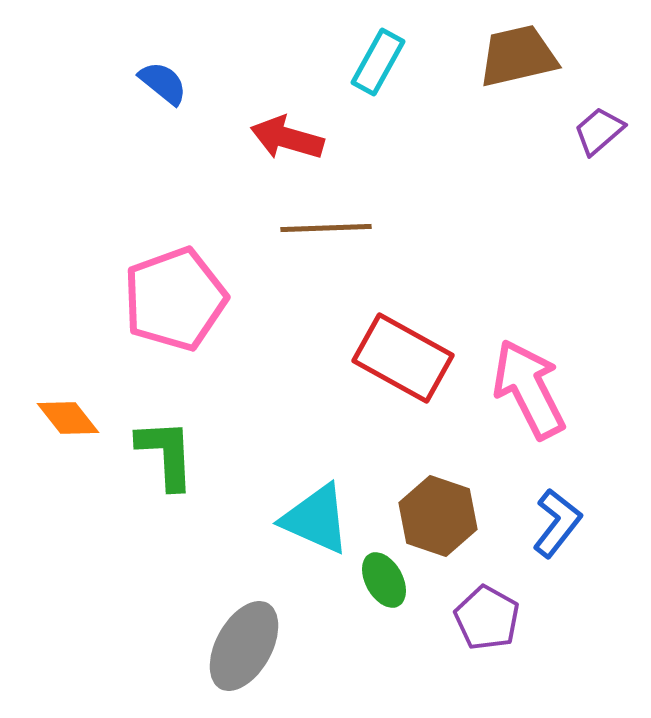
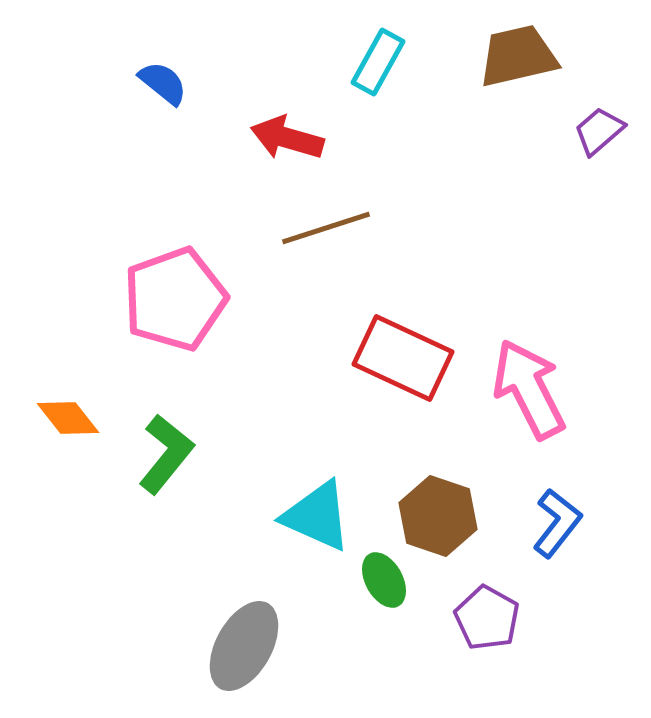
brown line: rotated 16 degrees counterclockwise
red rectangle: rotated 4 degrees counterclockwise
green L-shape: rotated 42 degrees clockwise
cyan triangle: moved 1 px right, 3 px up
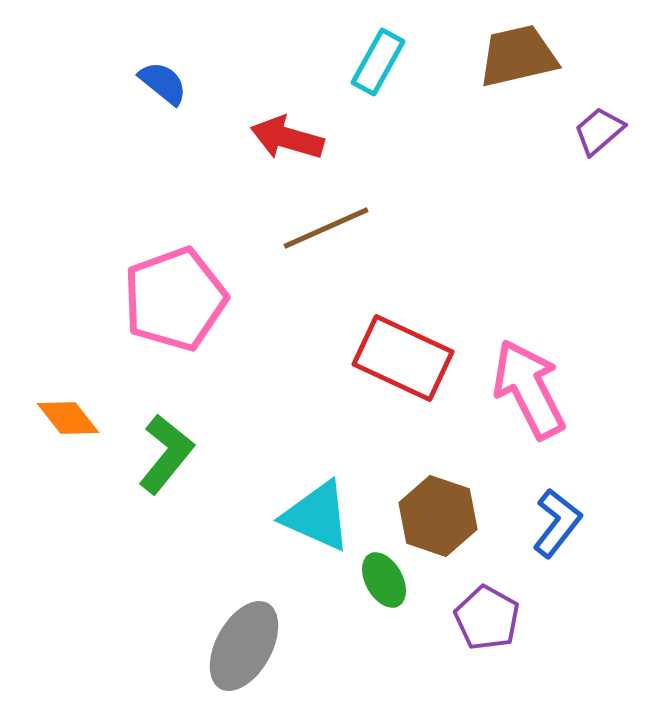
brown line: rotated 6 degrees counterclockwise
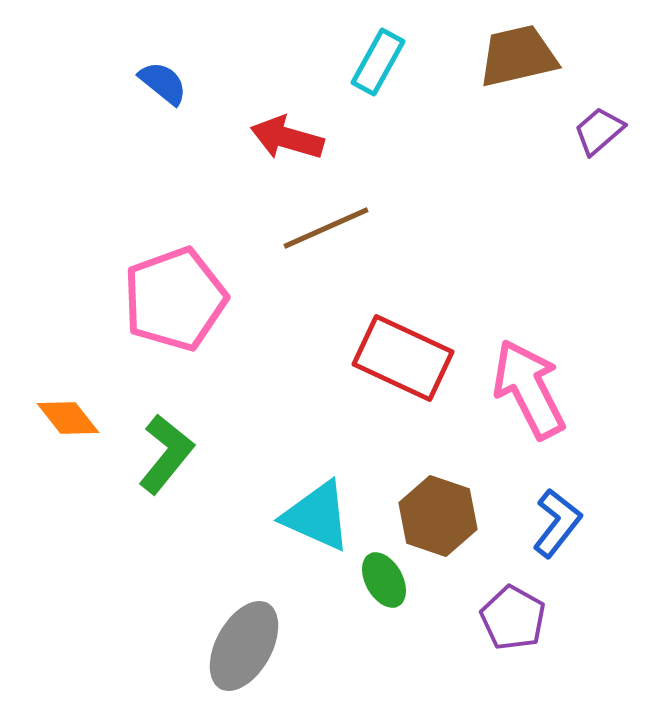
purple pentagon: moved 26 px right
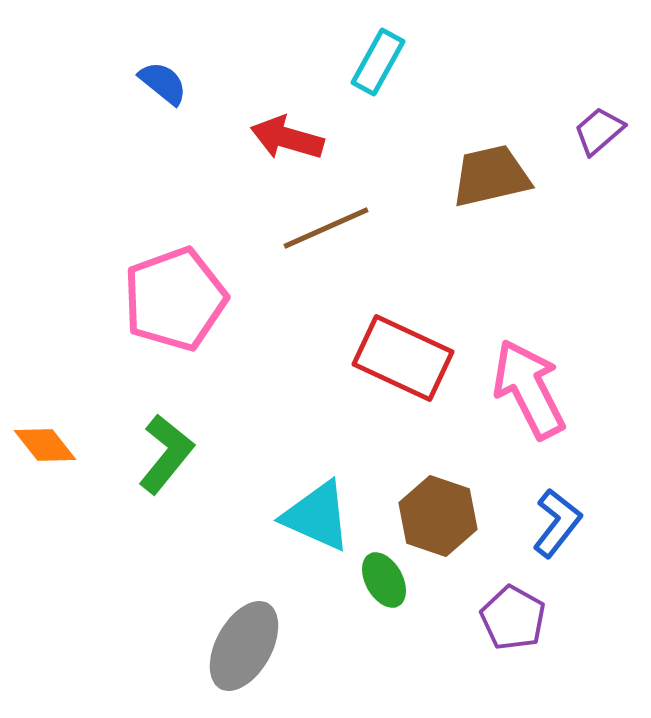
brown trapezoid: moved 27 px left, 120 px down
orange diamond: moved 23 px left, 27 px down
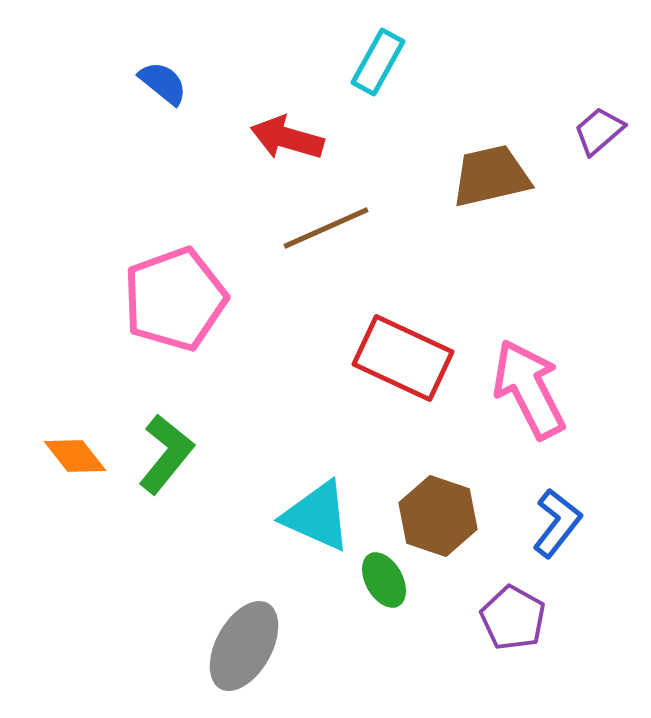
orange diamond: moved 30 px right, 11 px down
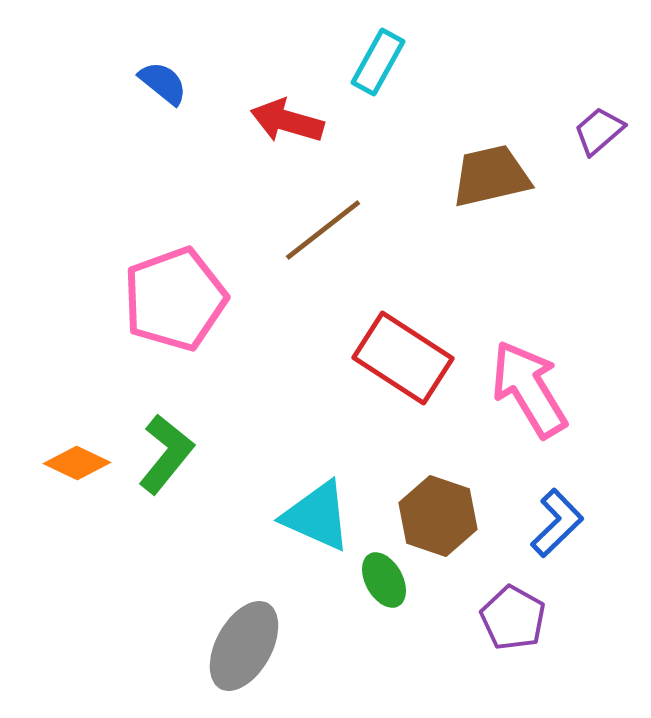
red arrow: moved 17 px up
brown line: moved 3 px left, 2 px down; rotated 14 degrees counterclockwise
red rectangle: rotated 8 degrees clockwise
pink arrow: rotated 4 degrees counterclockwise
orange diamond: moved 2 px right, 7 px down; rotated 26 degrees counterclockwise
blue L-shape: rotated 8 degrees clockwise
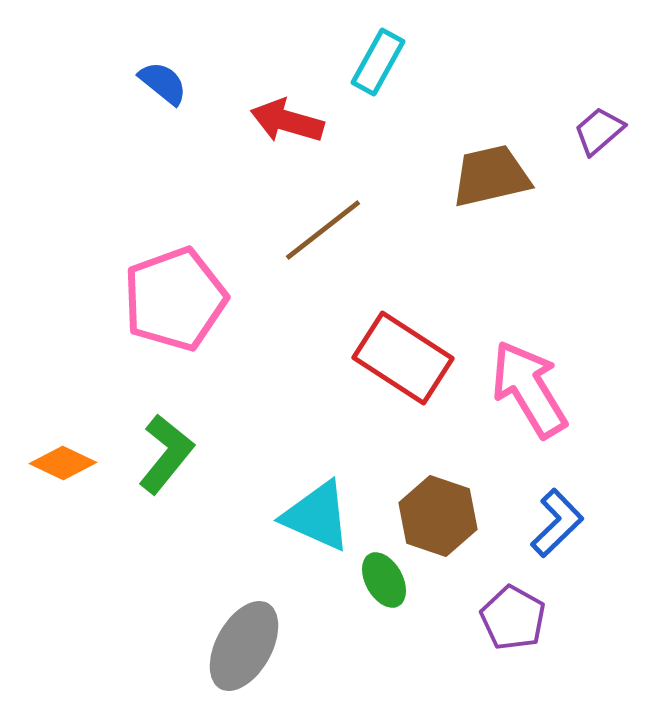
orange diamond: moved 14 px left
